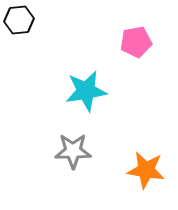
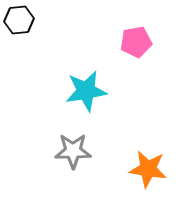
orange star: moved 2 px right, 1 px up
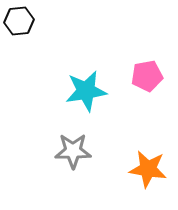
black hexagon: moved 1 px down
pink pentagon: moved 11 px right, 34 px down
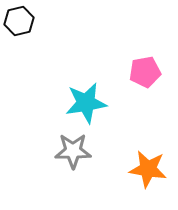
black hexagon: rotated 8 degrees counterclockwise
pink pentagon: moved 2 px left, 4 px up
cyan star: moved 12 px down
